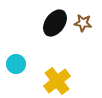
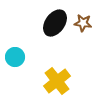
cyan circle: moved 1 px left, 7 px up
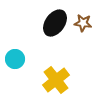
cyan circle: moved 2 px down
yellow cross: moved 1 px left, 1 px up
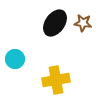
yellow cross: rotated 28 degrees clockwise
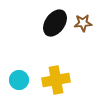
brown star: rotated 12 degrees counterclockwise
cyan circle: moved 4 px right, 21 px down
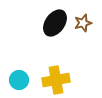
brown star: rotated 12 degrees counterclockwise
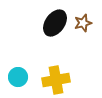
cyan circle: moved 1 px left, 3 px up
